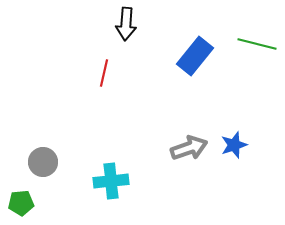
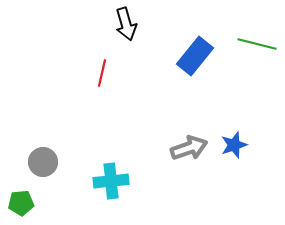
black arrow: rotated 20 degrees counterclockwise
red line: moved 2 px left
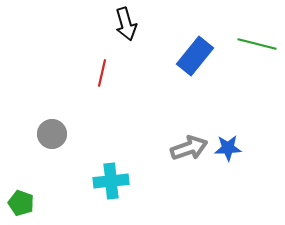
blue star: moved 6 px left, 3 px down; rotated 16 degrees clockwise
gray circle: moved 9 px right, 28 px up
green pentagon: rotated 25 degrees clockwise
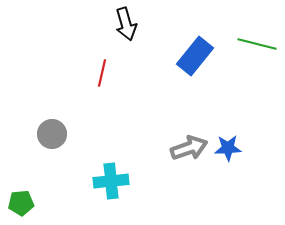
green pentagon: rotated 25 degrees counterclockwise
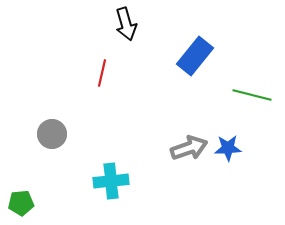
green line: moved 5 px left, 51 px down
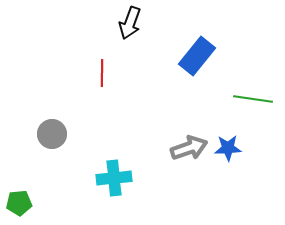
black arrow: moved 4 px right, 1 px up; rotated 36 degrees clockwise
blue rectangle: moved 2 px right
red line: rotated 12 degrees counterclockwise
green line: moved 1 px right, 4 px down; rotated 6 degrees counterclockwise
cyan cross: moved 3 px right, 3 px up
green pentagon: moved 2 px left
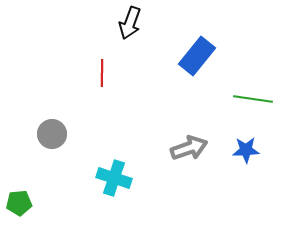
blue star: moved 18 px right, 2 px down
cyan cross: rotated 24 degrees clockwise
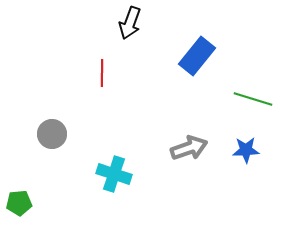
green line: rotated 9 degrees clockwise
cyan cross: moved 4 px up
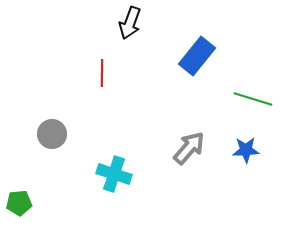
gray arrow: rotated 30 degrees counterclockwise
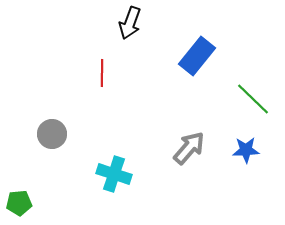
green line: rotated 27 degrees clockwise
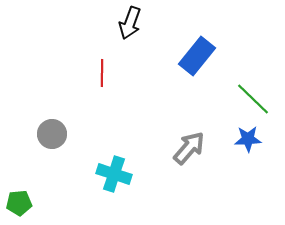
blue star: moved 2 px right, 11 px up
